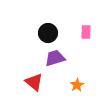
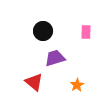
black circle: moved 5 px left, 2 px up
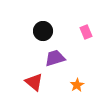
pink rectangle: rotated 24 degrees counterclockwise
